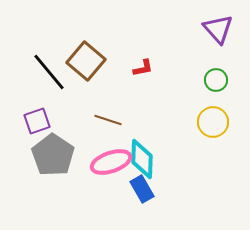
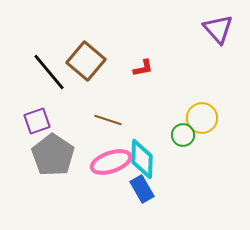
green circle: moved 33 px left, 55 px down
yellow circle: moved 11 px left, 4 px up
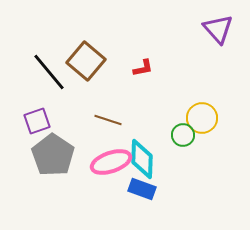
blue rectangle: rotated 40 degrees counterclockwise
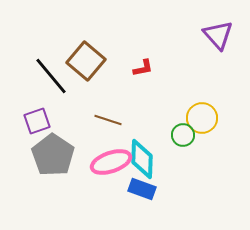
purple triangle: moved 6 px down
black line: moved 2 px right, 4 px down
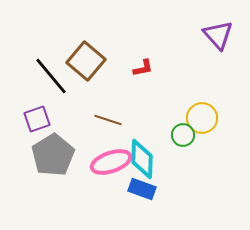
purple square: moved 2 px up
gray pentagon: rotated 6 degrees clockwise
